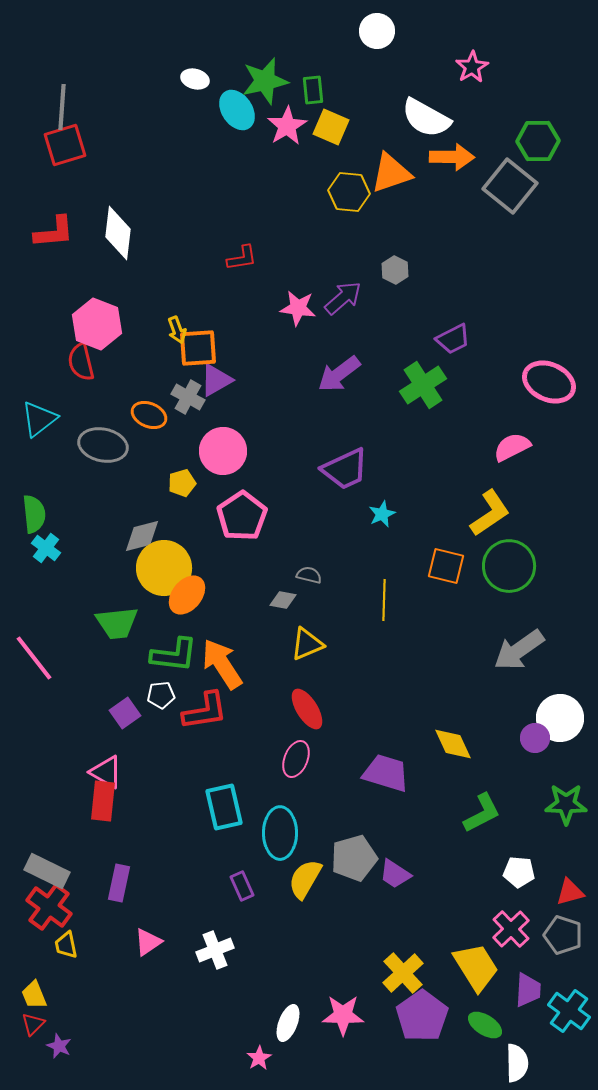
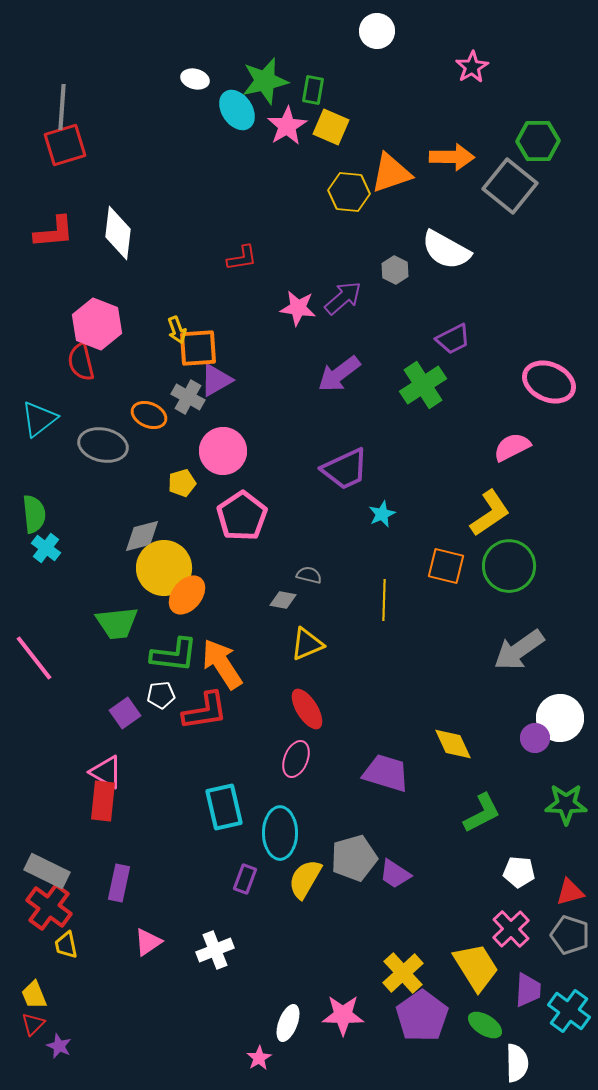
green rectangle at (313, 90): rotated 16 degrees clockwise
white semicircle at (426, 118): moved 20 px right, 132 px down
purple rectangle at (242, 886): moved 3 px right, 7 px up; rotated 44 degrees clockwise
gray pentagon at (563, 935): moved 7 px right
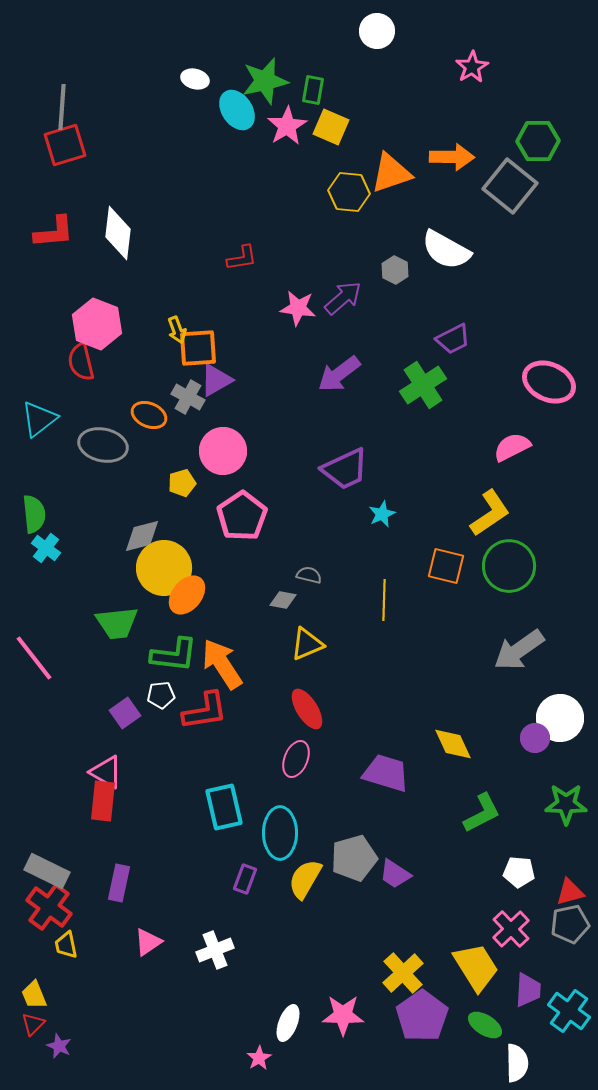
gray pentagon at (570, 935): moved 11 px up; rotated 30 degrees counterclockwise
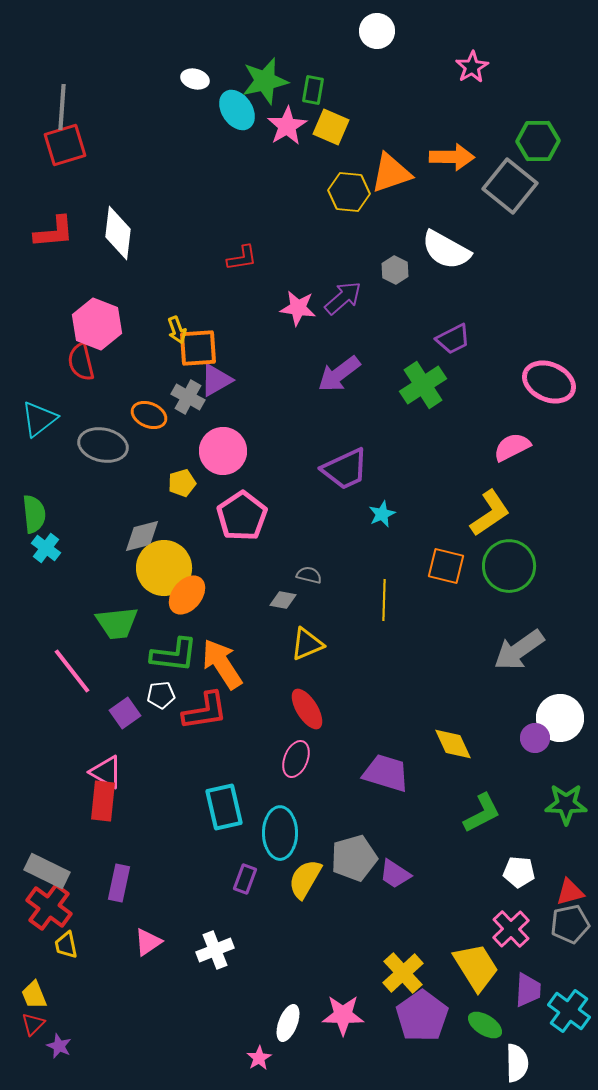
pink line at (34, 658): moved 38 px right, 13 px down
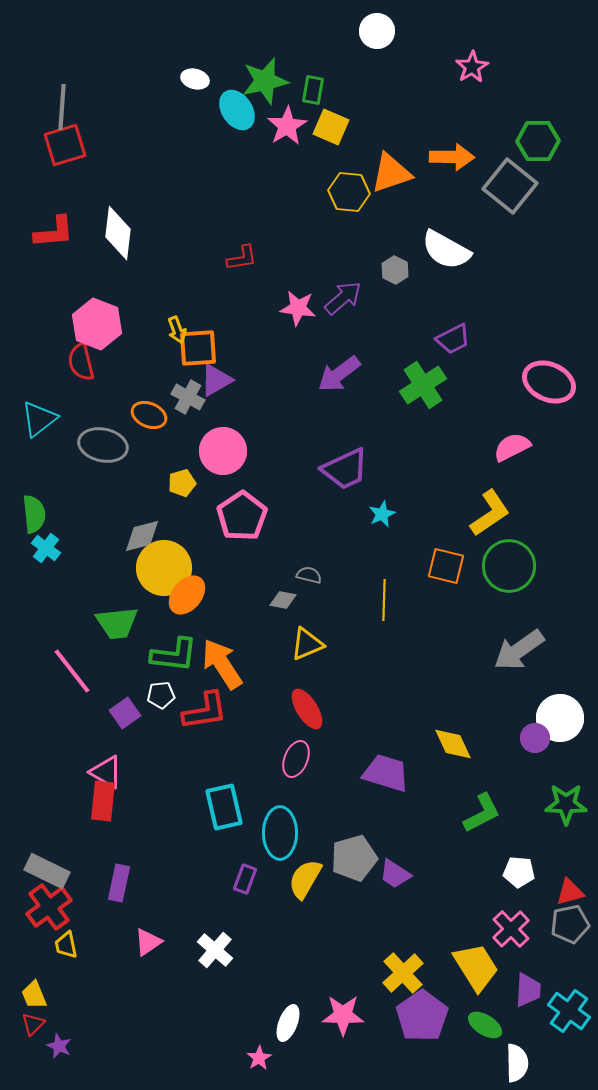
red cross at (49, 907): rotated 18 degrees clockwise
white cross at (215, 950): rotated 27 degrees counterclockwise
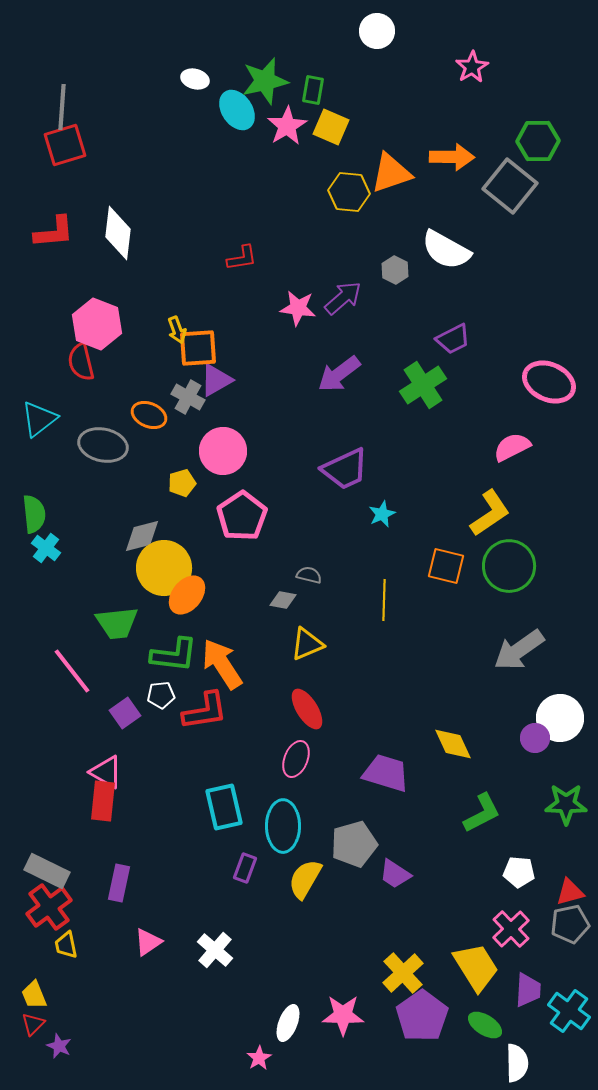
cyan ellipse at (280, 833): moved 3 px right, 7 px up
gray pentagon at (354, 858): moved 14 px up
purple rectangle at (245, 879): moved 11 px up
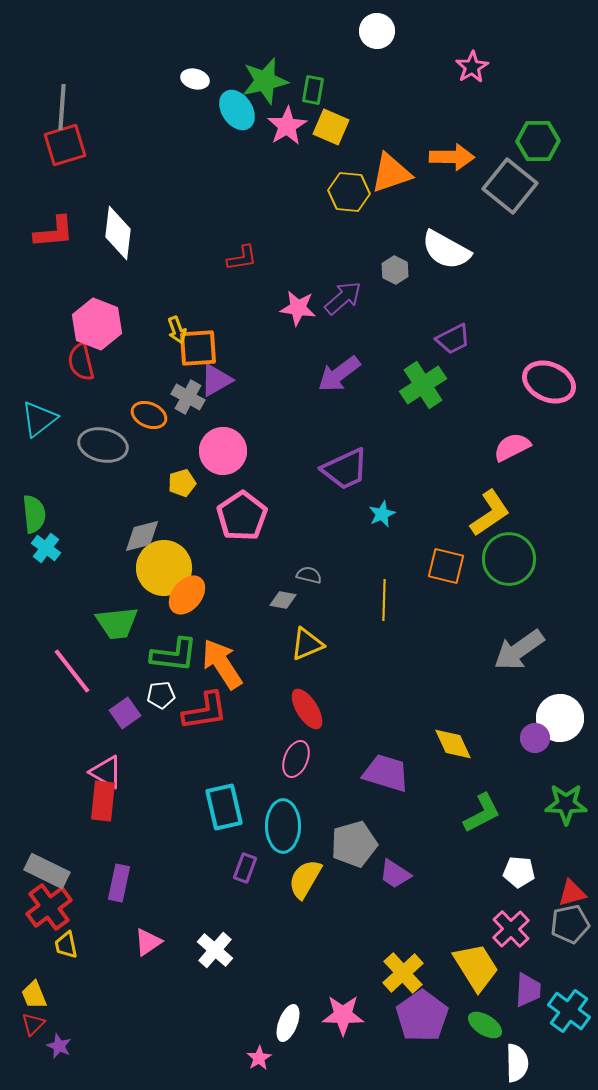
green circle at (509, 566): moved 7 px up
red triangle at (570, 892): moved 2 px right, 1 px down
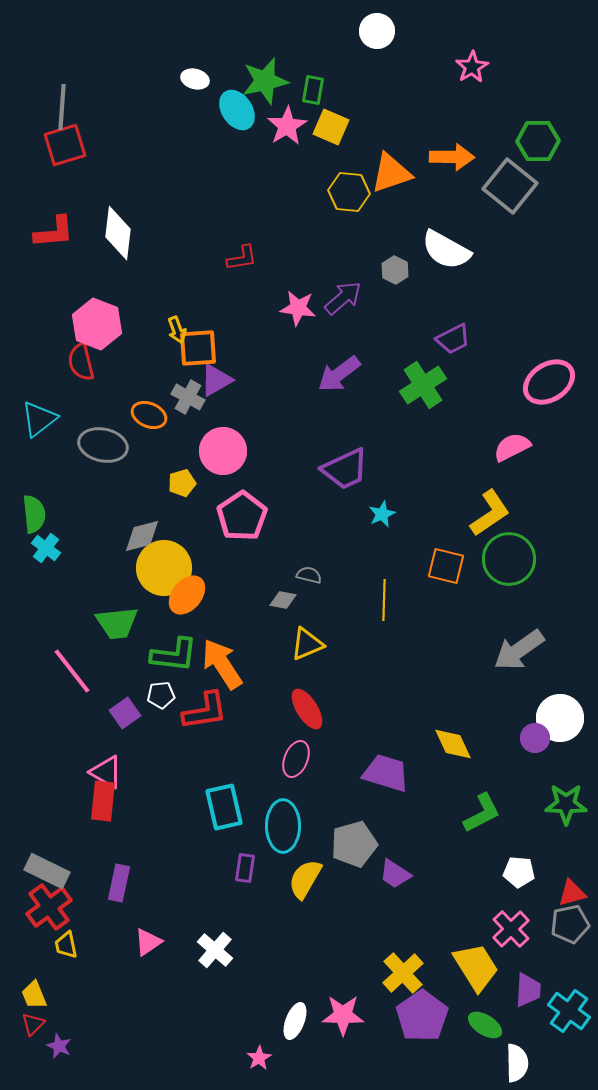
pink ellipse at (549, 382): rotated 57 degrees counterclockwise
purple rectangle at (245, 868): rotated 12 degrees counterclockwise
white ellipse at (288, 1023): moved 7 px right, 2 px up
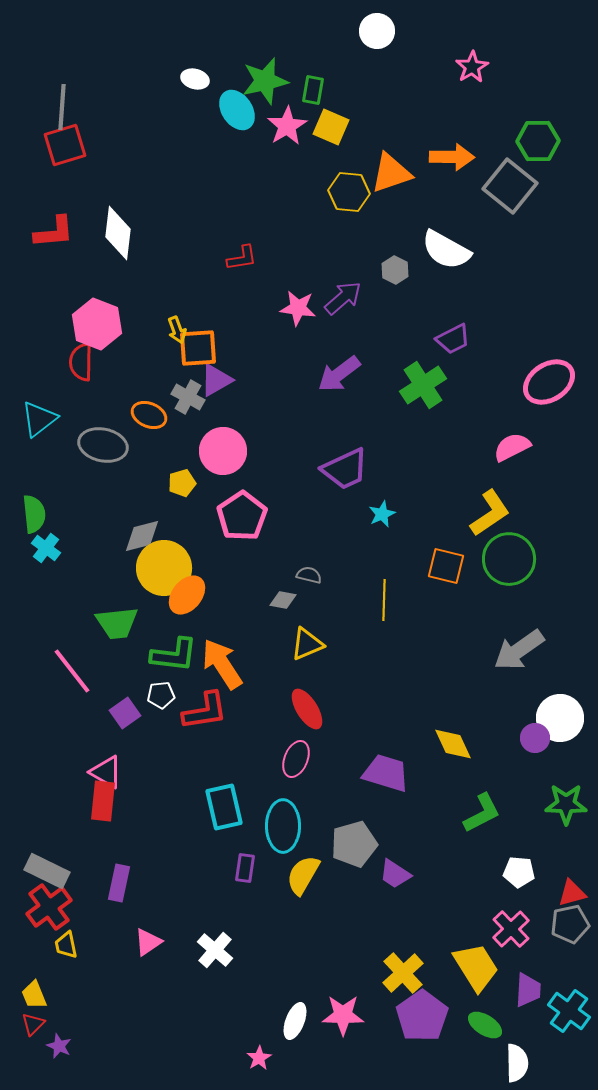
red semicircle at (81, 362): rotated 15 degrees clockwise
yellow semicircle at (305, 879): moved 2 px left, 4 px up
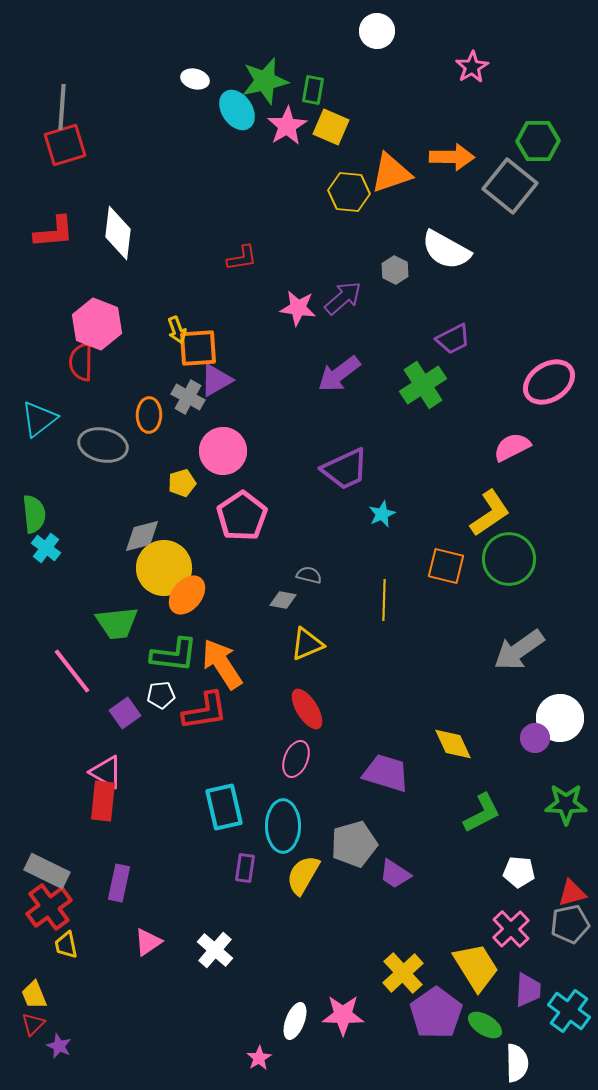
orange ellipse at (149, 415): rotated 68 degrees clockwise
purple pentagon at (422, 1016): moved 14 px right, 3 px up
